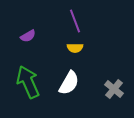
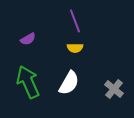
purple semicircle: moved 3 px down
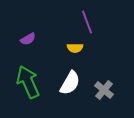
purple line: moved 12 px right, 1 px down
white semicircle: moved 1 px right
gray cross: moved 10 px left, 1 px down
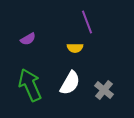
green arrow: moved 2 px right, 3 px down
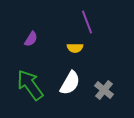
purple semicircle: moved 3 px right; rotated 28 degrees counterclockwise
green arrow: rotated 12 degrees counterclockwise
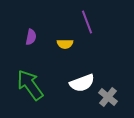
purple semicircle: moved 2 px up; rotated 21 degrees counterclockwise
yellow semicircle: moved 10 px left, 4 px up
white semicircle: moved 12 px right; rotated 40 degrees clockwise
gray cross: moved 4 px right, 7 px down
